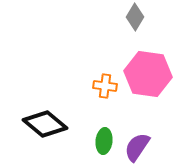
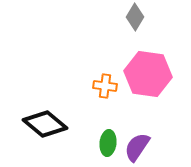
green ellipse: moved 4 px right, 2 px down
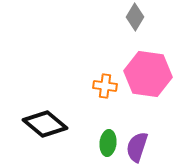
purple semicircle: rotated 16 degrees counterclockwise
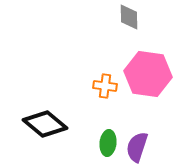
gray diamond: moved 6 px left; rotated 32 degrees counterclockwise
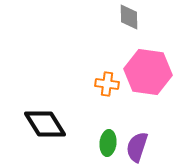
pink hexagon: moved 2 px up
orange cross: moved 2 px right, 2 px up
black diamond: rotated 18 degrees clockwise
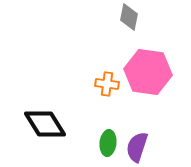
gray diamond: rotated 12 degrees clockwise
